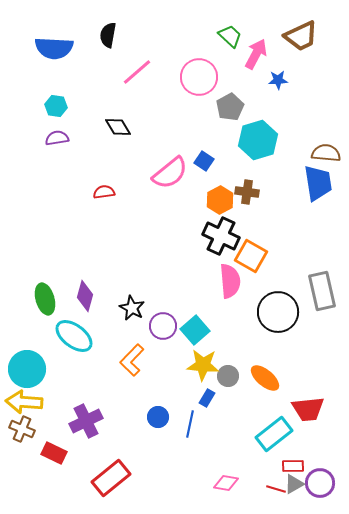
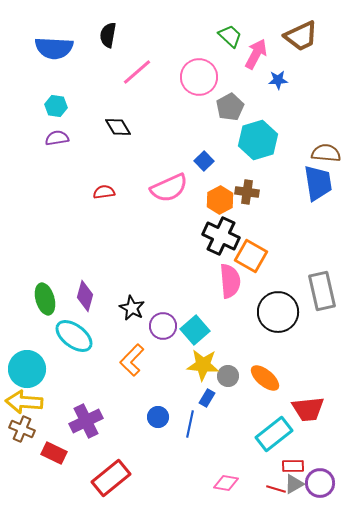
blue square at (204, 161): rotated 12 degrees clockwise
pink semicircle at (170, 173): moved 1 px left, 15 px down; rotated 15 degrees clockwise
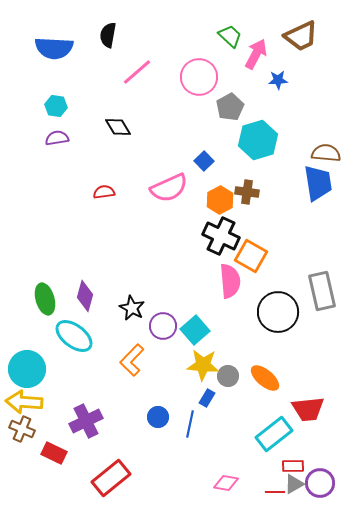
red line at (276, 489): moved 1 px left, 3 px down; rotated 18 degrees counterclockwise
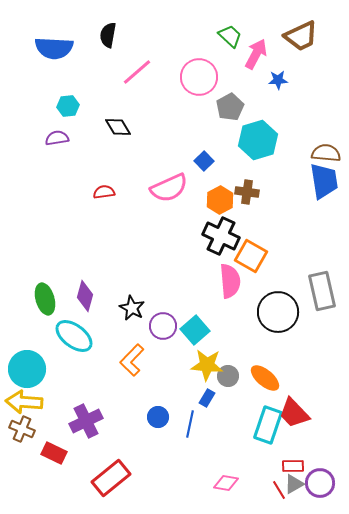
cyan hexagon at (56, 106): moved 12 px right; rotated 15 degrees counterclockwise
blue trapezoid at (318, 183): moved 6 px right, 2 px up
yellow star at (203, 365): moved 4 px right
red trapezoid at (308, 409): moved 14 px left, 4 px down; rotated 52 degrees clockwise
cyan rectangle at (274, 434): moved 6 px left, 9 px up; rotated 33 degrees counterclockwise
red line at (275, 492): moved 4 px right, 2 px up; rotated 60 degrees clockwise
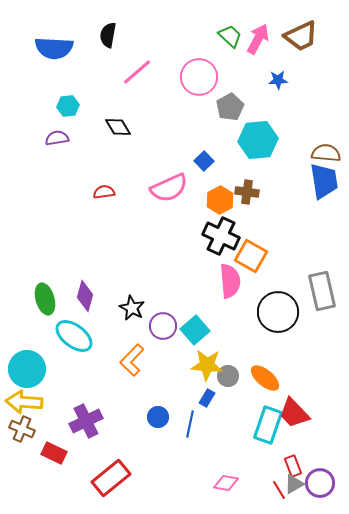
pink arrow at (256, 54): moved 2 px right, 15 px up
cyan hexagon at (258, 140): rotated 12 degrees clockwise
red rectangle at (293, 466): rotated 70 degrees clockwise
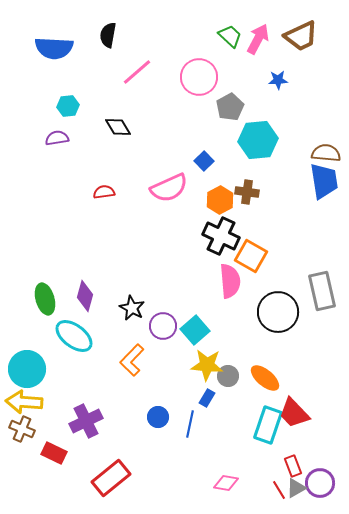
gray triangle at (294, 484): moved 2 px right, 4 px down
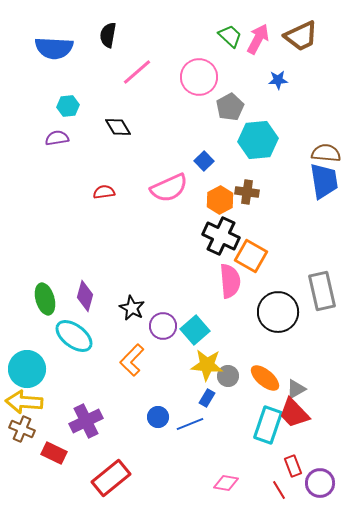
blue line at (190, 424): rotated 56 degrees clockwise
gray triangle at (296, 488): moved 99 px up
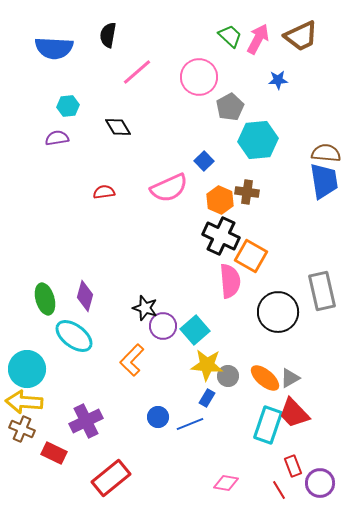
orange hexagon at (220, 200): rotated 8 degrees counterclockwise
black star at (132, 308): moved 13 px right; rotated 10 degrees counterclockwise
gray triangle at (296, 389): moved 6 px left, 11 px up
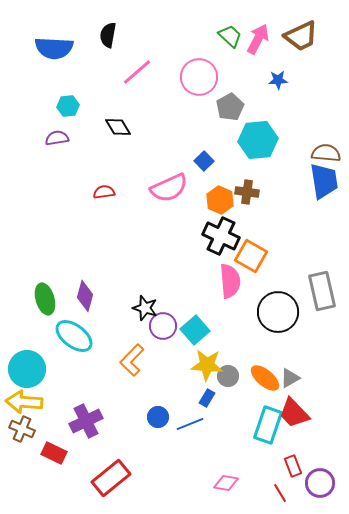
red line at (279, 490): moved 1 px right, 3 px down
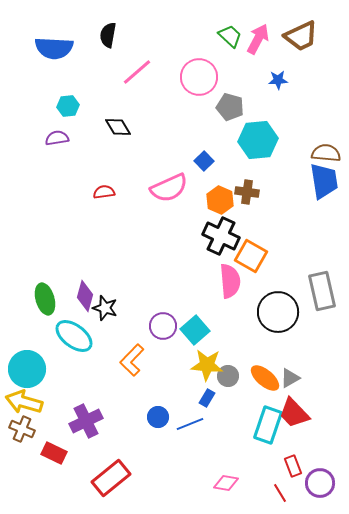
gray pentagon at (230, 107): rotated 28 degrees counterclockwise
black star at (145, 308): moved 40 px left
yellow arrow at (24, 402): rotated 12 degrees clockwise
